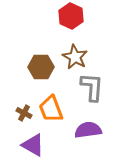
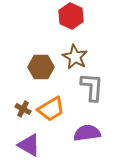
orange trapezoid: rotated 100 degrees counterclockwise
brown cross: moved 1 px left, 4 px up
purple semicircle: moved 1 px left, 3 px down
purple triangle: moved 4 px left
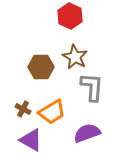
red hexagon: moved 1 px left
orange trapezoid: moved 1 px right, 3 px down
purple semicircle: rotated 12 degrees counterclockwise
purple triangle: moved 2 px right, 5 px up
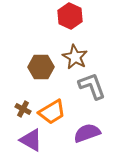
gray L-shape: moved 1 px up; rotated 24 degrees counterclockwise
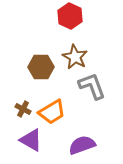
purple semicircle: moved 5 px left, 12 px down
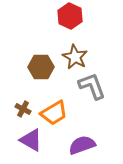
orange trapezoid: moved 2 px right, 1 px down
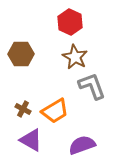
red hexagon: moved 6 px down
brown hexagon: moved 20 px left, 13 px up
orange trapezoid: moved 1 px right, 2 px up
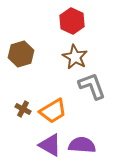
red hexagon: moved 2 px right, 1 px up
brown hexagon: rotated 15 degrees counterclockwise
orange trapezoid: moved 2 px left
purple triangle: moved 19 px right, 5 px down
purple semicircle: rotated 24 degrees clockwise
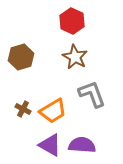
brown hexagon: moved 3 px down
gray L-shape: moved 8 px down
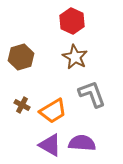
brown cross: moved 1 px left, 4 px up
purple semicircle: moved 2 px up
